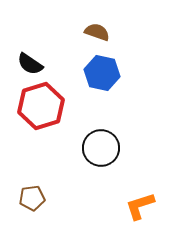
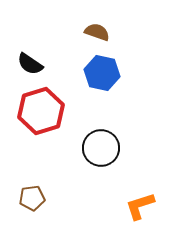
red hexagon: moved 5 px down
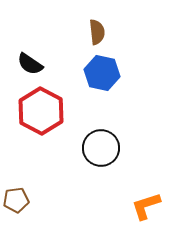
brown semicircle: rotated 65 degrees clockwise
red hexagon: rotated 15 degrees counterclockwise
brown pentagon: moved 16 px left, 2 px down
orange L-shape: moved 6 px right
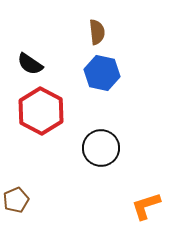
brown pentagon: rotated 15 degrees counterclockwise
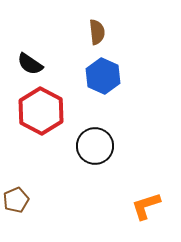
blue hexagon: moved 1 px right, 3 px down; rotated 12 degrees clockwise
black circle: moved 6 px left, 2 px up
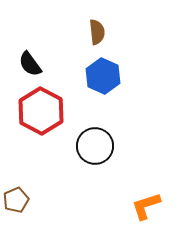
black semicircle: rotated 20 degrees clockwise
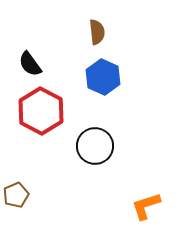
blue hexagon: moved 1 px down
brown pentagon: moved 5 px up
